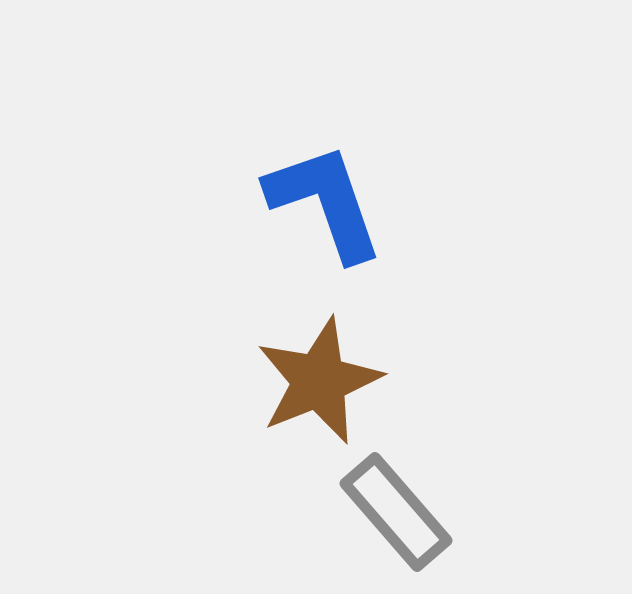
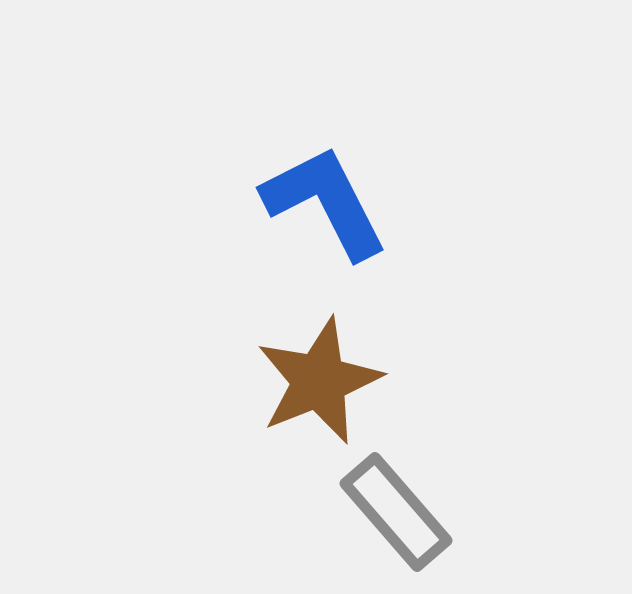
blue L-shape: rotated 8 degrees counterclockwise
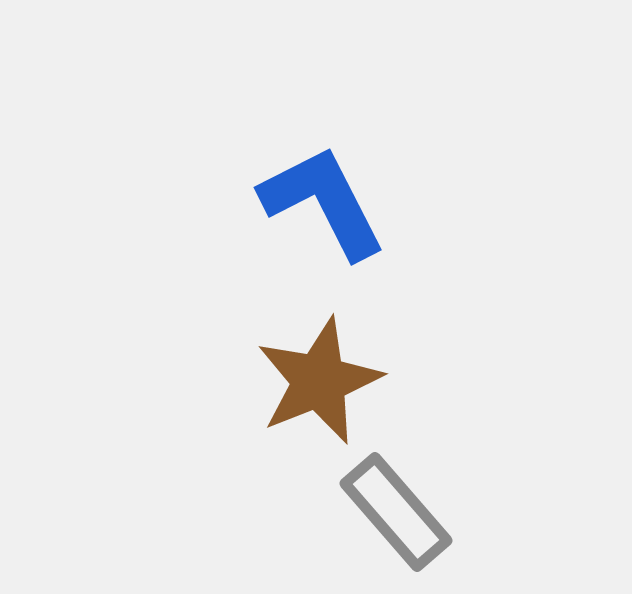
blue L-shape: moved 2 px left
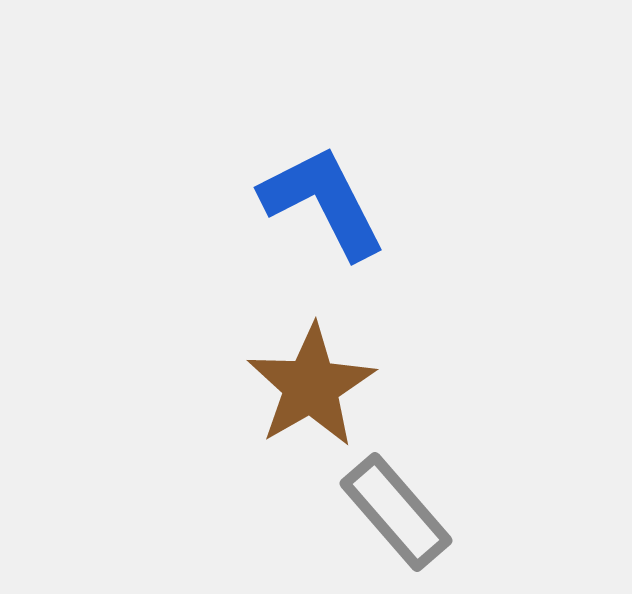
brown star: moved 8 px left, 5 px down; rotated 8 degrees counterclockwise
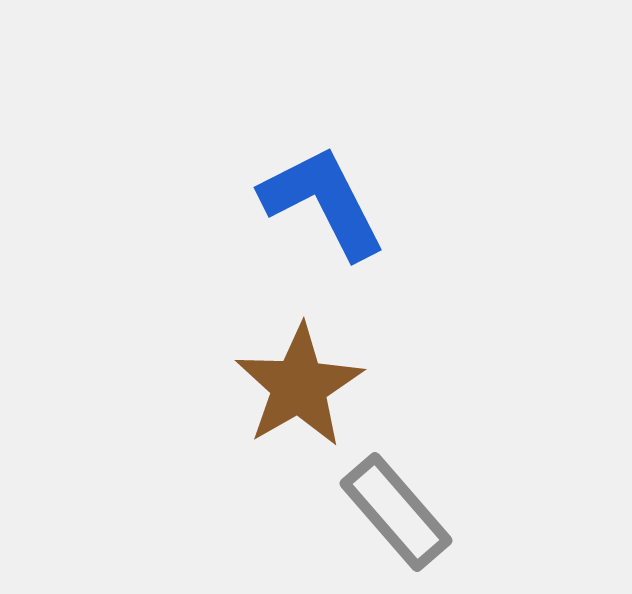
brown star: moved 12 px left
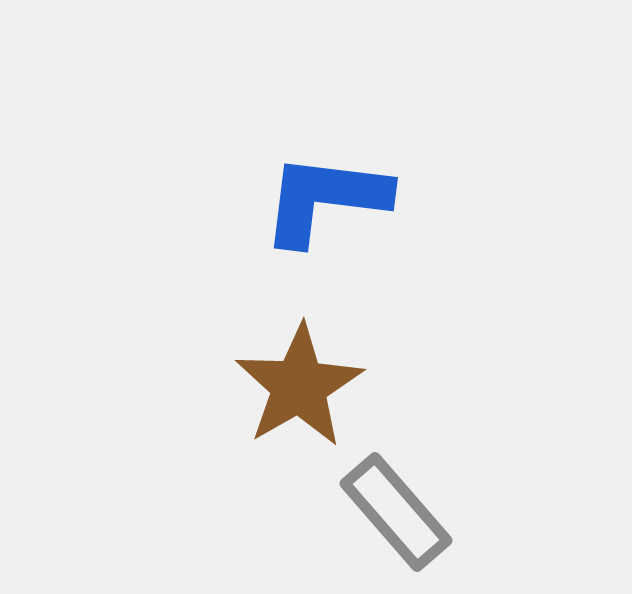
blue L-shape: moved 2 px right, 3 px up; rotated 56 degrees counterclockwise
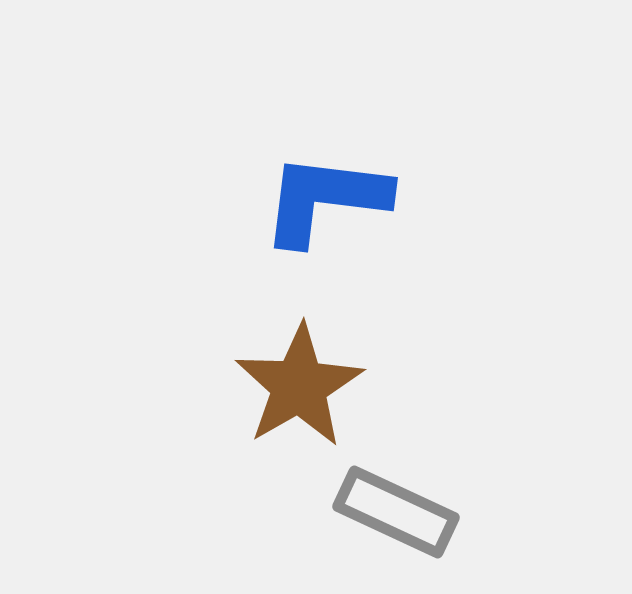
gray rectangle: rotated 24 degrees counterclockwise
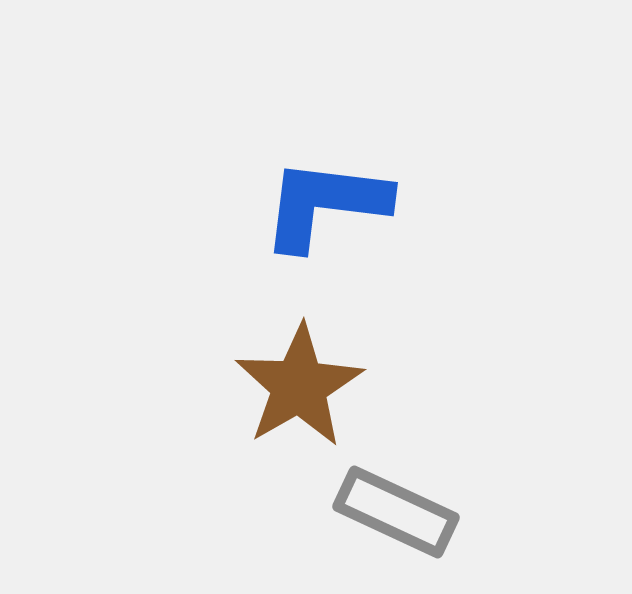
blue L-shape: moved 5 px down
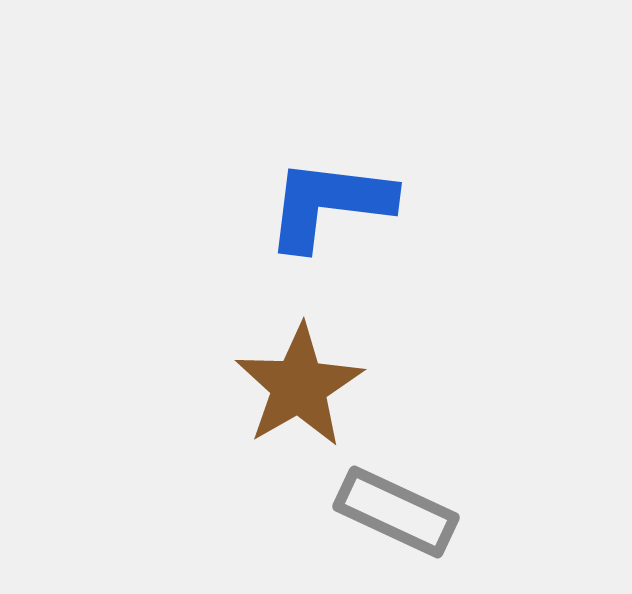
blue L-shape: moved 4 px right
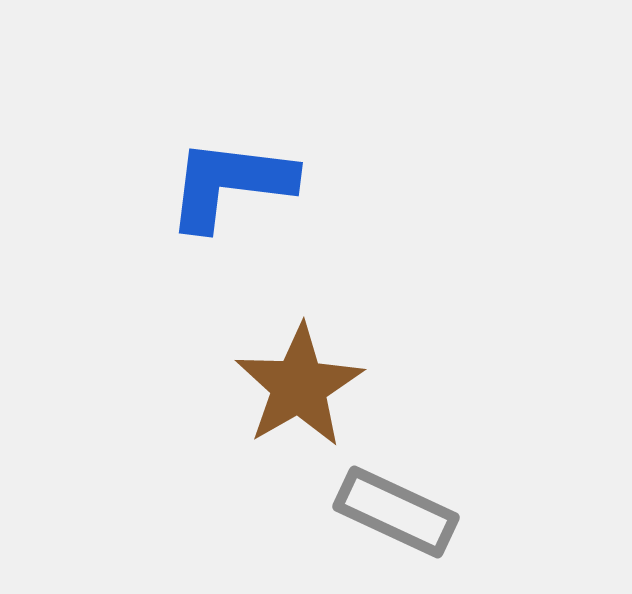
blue L-shape: moved 99 px left, 20 px up
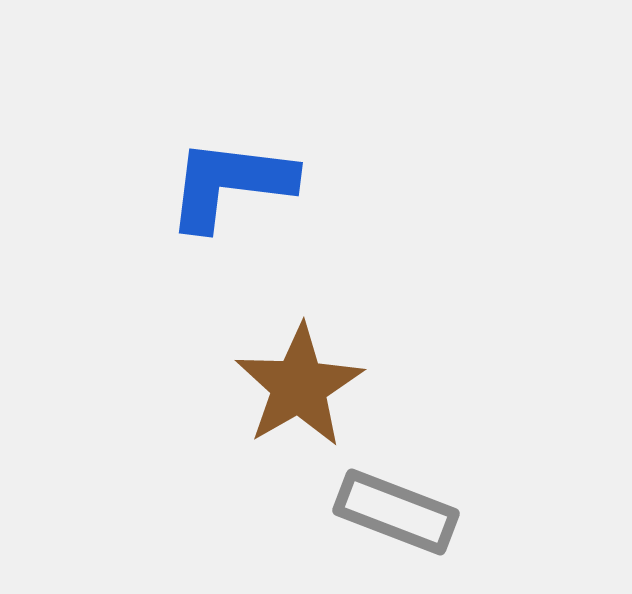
gray rectangle: rotated 4 degrees counterclockwise
